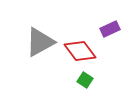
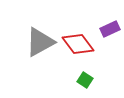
red diamond: moved 2 px left, 7 px up
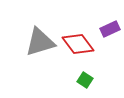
gray triangle: rotated 12 degrees clockwise
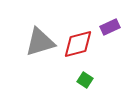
purple rectangle: moved 2 px up
red diamond: rotated 68 degrees counterclockwise
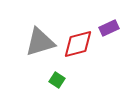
purple rectangle: moved 1 px left, 1 px down
green square: moved 28 px left
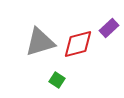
purple rectangle: rotated 18 degrees counterclockwise
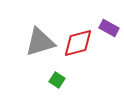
purple rectangle: rotated 72 degrees clockwise
red diamond: moved 1 px up
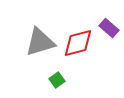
purple rectangle: rotated 12 degrees clockwise
green square: rotated 21 degrees clockwise
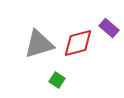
gray triangle: moved 1 px left, 2 px down
green square: rotated 21 degrees counterclockwise
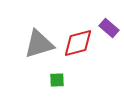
green square: rotated 35 degrees counterclockwise
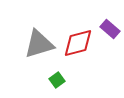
purple rectangle: moved 1 px right, 1 px down
green square: rotated 35 degrees counterclockwise
